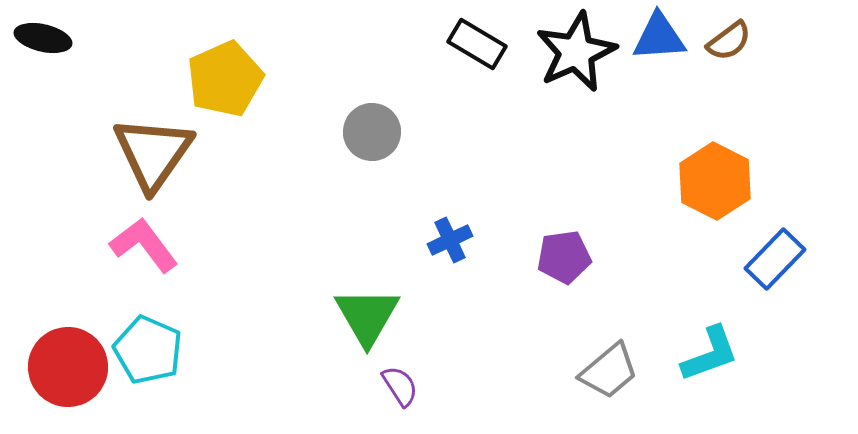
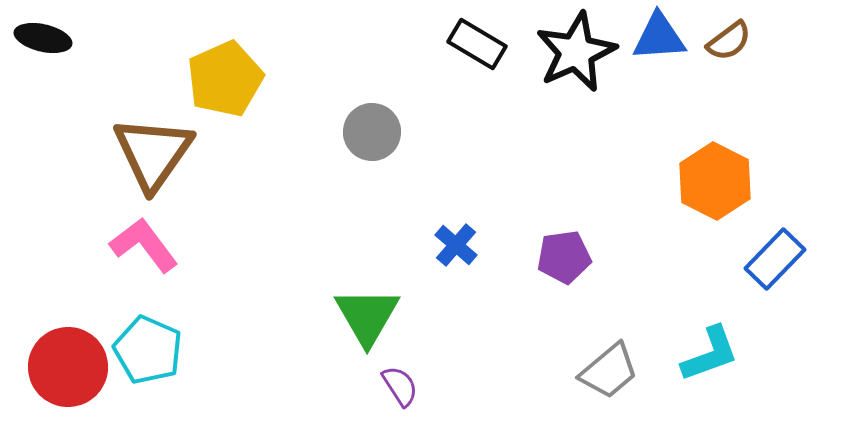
blue cross: moved 6 px right, 5 px down; rotated 24 degrees counterclockwise
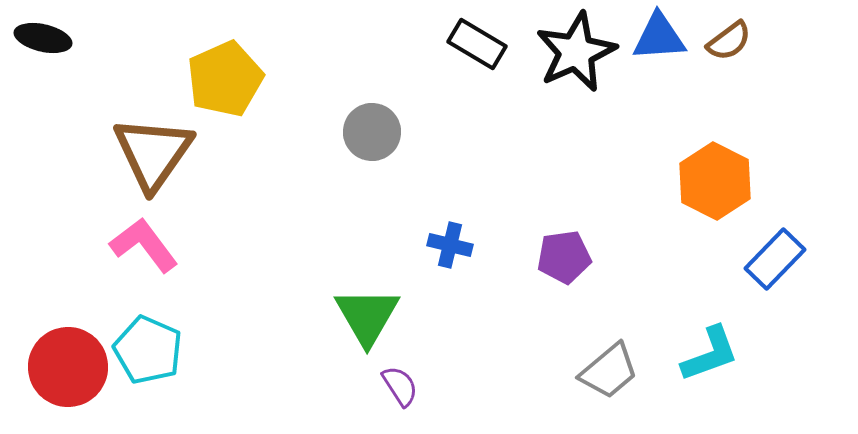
blue cross: moved 6 px left; rotated 27 degrees counterclockwise
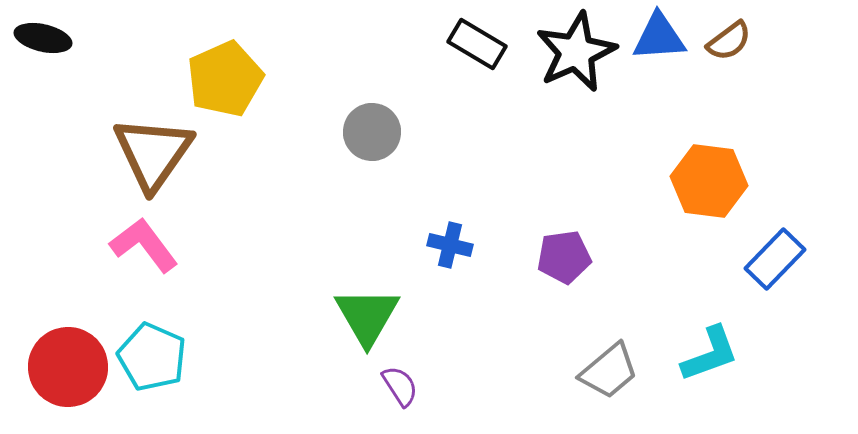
orange hexagon: moved 6 px left; rotated 20 degrees counterclockwise
cyan pentagon: moved 4 px right, 7 px down
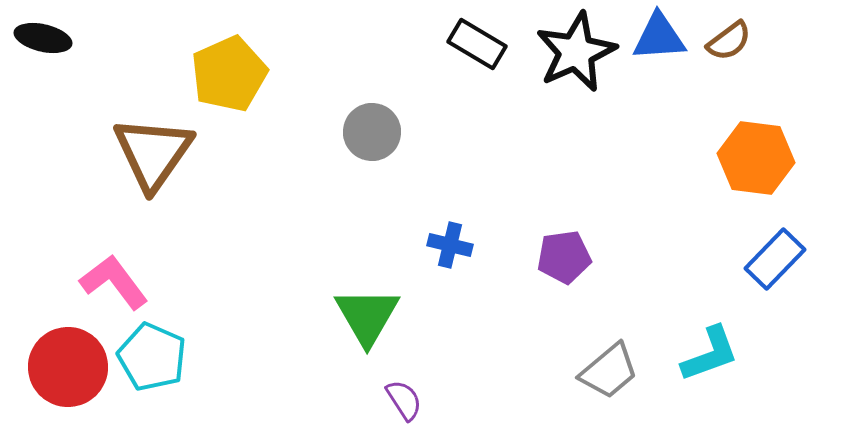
yellow pentagon: moved 4 px right, 5 px up
orange hexagon: moved 47 px right, 23 px up
pink L-shape: moved 30 px left, 37 px down
purple semicircle: moved 4 px right, 14 px down
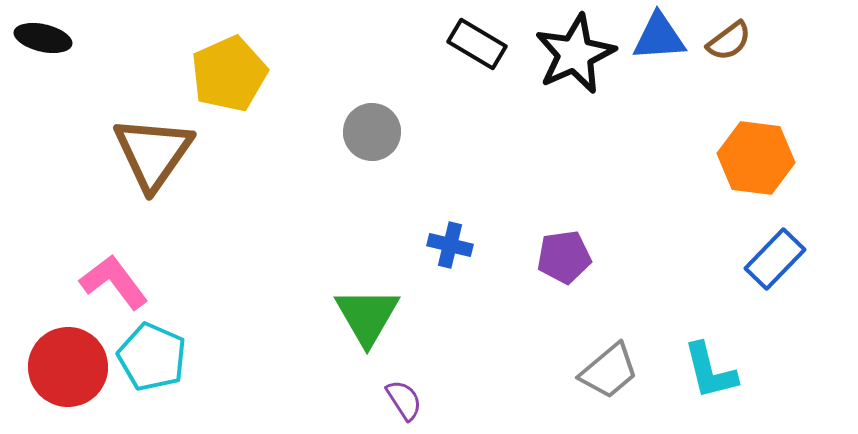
black star: moved 1 px left, 2 px down
cyan L-shape: moved 17 px down; rotated 96 degrees clockwise
